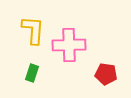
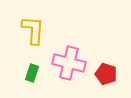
pink cross: moved 18 px down; rotated 16 degrees clockwise
red pentagon: rotated 10 degrees clockwise
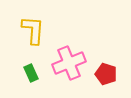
pink cross: rotated 36 degrees counterclockwise
green rectangle: moved 1 px left; rotated 42 degrees counterclockwise
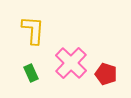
pink cross: moved 2 px right; rotated 24 degrees counterclockwise
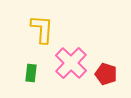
yellow L-shape: moved 9 px right, 1 px up
green rectangle: rotated 30 degrees clockwise
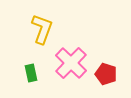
yellow L-shape: rotated 16 degrees clockwise
green rectangle: rotated 18 degrees counterclockwise
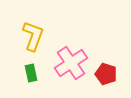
yellow L-shape: moved 9 px left, 7 px down
pink cross: rotated 12 degrees clockwise
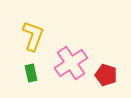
red pentagon: moved 1 px down
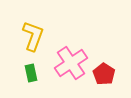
red pentagon: moved 2 px left, 1 px up; rotated 15 degrees clockwise
